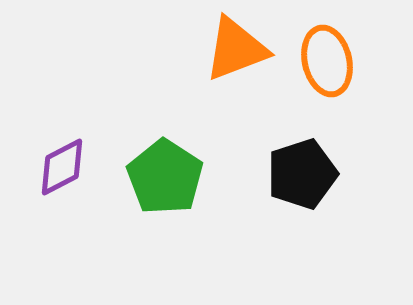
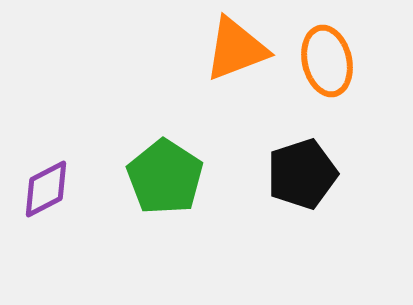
purple diamond: moved 16 px left, 22 px down
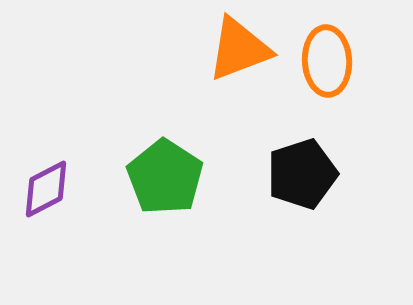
orange triangle: moved 3 px right
orange ellipse: rotated 10 degrees clockwise
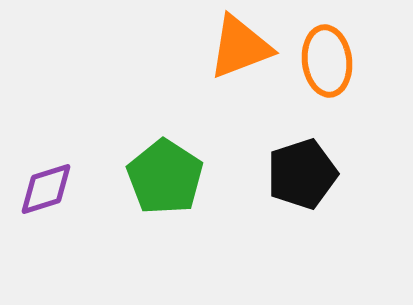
orange triangle: moved 1 px right, 2 px up
orange ellipse: rotated 4 degrees counterclockwise
purple diamond: rotated 10 degrees clockwise
